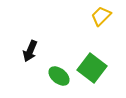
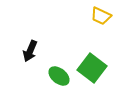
yellow trapezoid: rotated 110 degrees counterclockwise
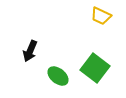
green square: moved 3 px right
green ellipse: moved 1 px left
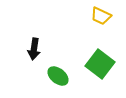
black arrow: moved 4 px right, 2 px up; rotated 15 degrees counterclockwise
green square: moved 5 px right, 4 px up
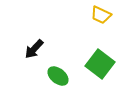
yellow trapezoid: moved 1 px up
black arrow: rotated 35 degrees clockwise
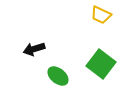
black arrow: rotated 30 degrees clockwise
green square: moved 1 px right
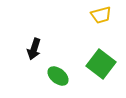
yellow trapezoid: rotated 40 degrees counterclockwise
black arrow: rotated 55 degrees counterclockwise
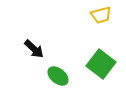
black arrow: rotated 65 degrees counterclockwise
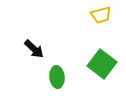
green square: moved 1 px right
green ellipse: moved 1 px left, 1 px down; rotated 45 degrees clockwise
